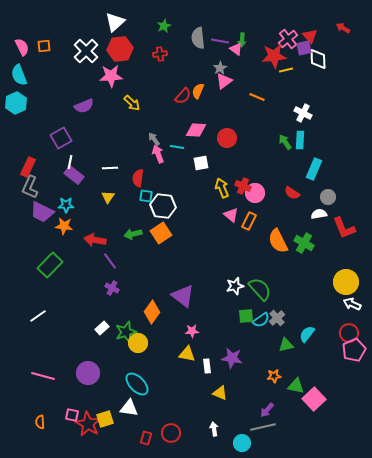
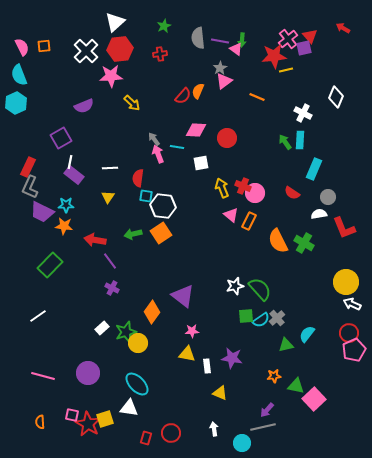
white diamond at (318, 59): moved 18 px right, 38 px down; rotated 25 degrees clockwise
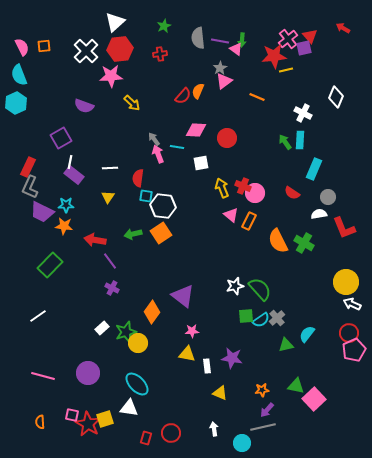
purple semicircle at (84, 106): rotated 42 degrees clockwise
orange star at (274, 376): moved 12 px left, 14 px down
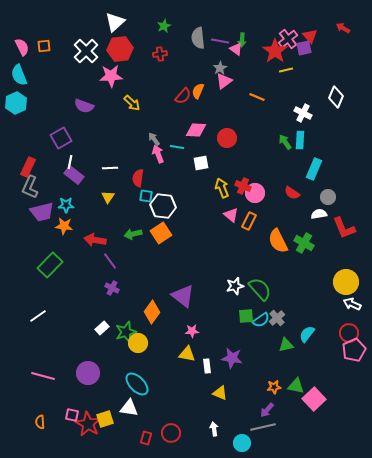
red star at (274, 56): moved 1 px right, 5 px up; rotated 30 degrees counterclockwise
purple trapezoid at (42, 212): rotated 40 degrees counterclockwise
orange star at (262, 390): moved 12 px right, 3 px up
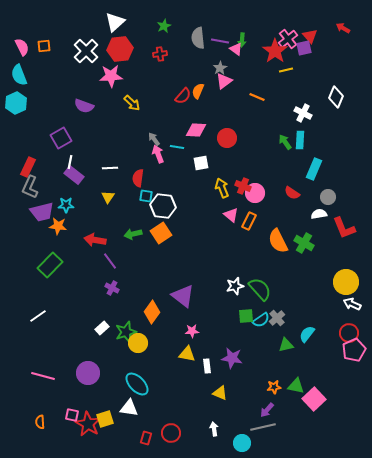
orange star at (64, 226): moved 6 px left
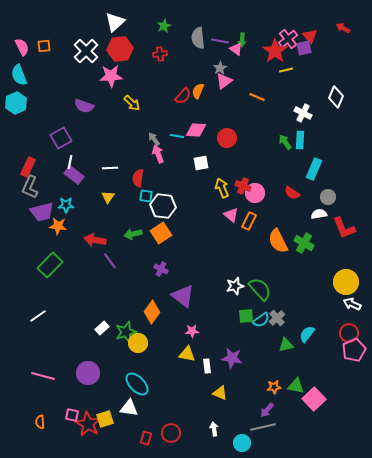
cyan line at (177, 147): moved 11 px up
purple cross at (112, 288): moved 49 px right, 19 px up
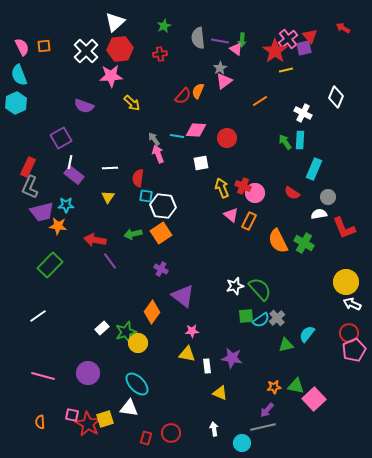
orange line at (257, 97): moved 3 px right, 4 px down; rotated 56 degrees counterclockwise
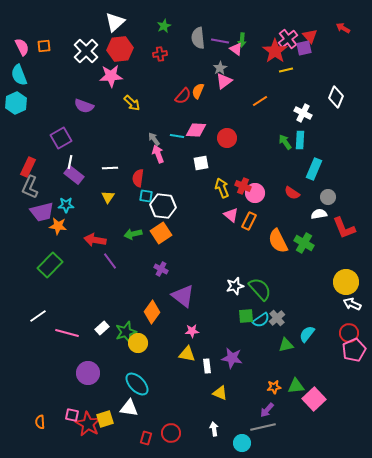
pink line at (43, 376): moved 24 px right, 43 px up
green triangle at (296, 386): rotated 18 degrees counterclockwise
